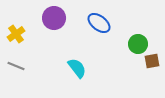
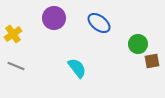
yellow cross: moved 3 px left
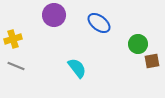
purple circle: moved 3 px up
yellow cross: moved 5 px down; rotated 18 degrees clockwise
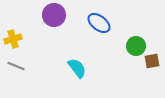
green circle: moved 2 px left, 2 px down
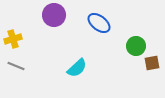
brown square: moved 2 px down
cyan semicircle: rotated 85 degrees clockwise
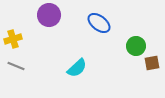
purple circle: moved 5 px left
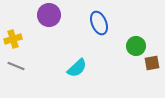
blue ellipse: rotated 30 degrees clockwise
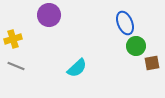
blue ellipse: moved 26 px right
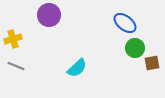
blue ellipse: rotated 30 degrees counterclockwise
green circle: moved 1 px left, 2 px down
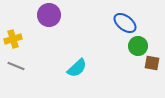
green circle: moved 3 px right, 2 px up
brown square: rotated 21 degrees clockwise
